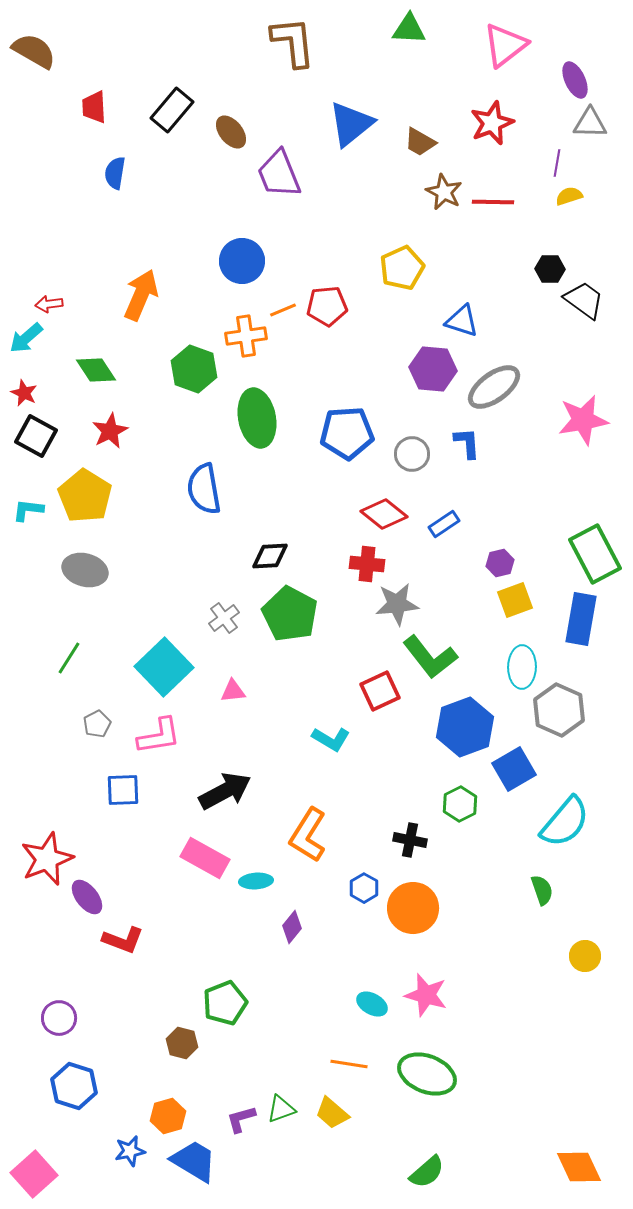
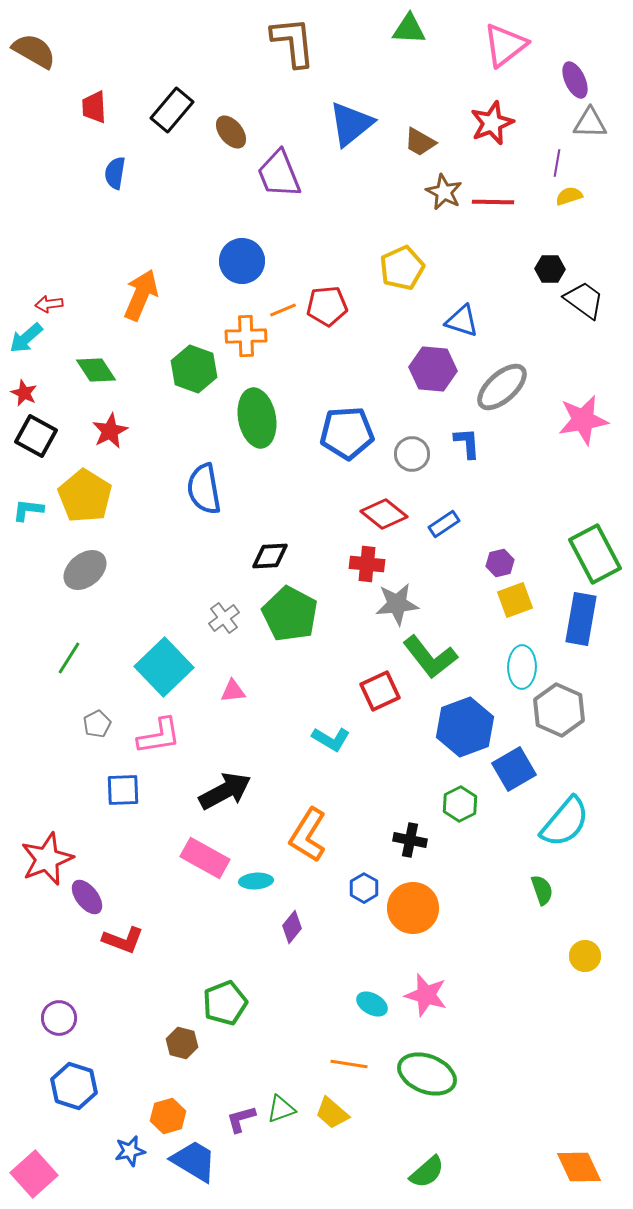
orange cross at (246, 336): rotated 6 degrees clockwise
gray ellipse at (494, 387): moved 8 px right; rotated 6 degrees counterclockwise
gray ellipse at (85, 570): rotated 54 degrees counterclockwise
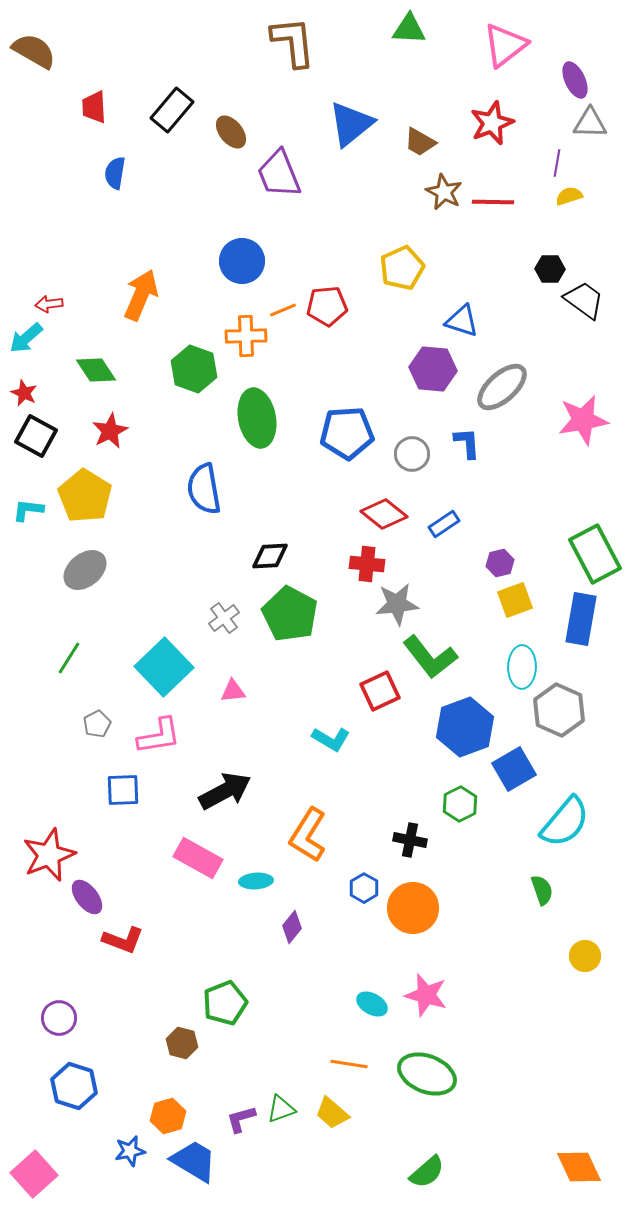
pink rectangle at (205, 858): moved 7 px left
red star at (47, 859): moved 2 px right, 4 px up
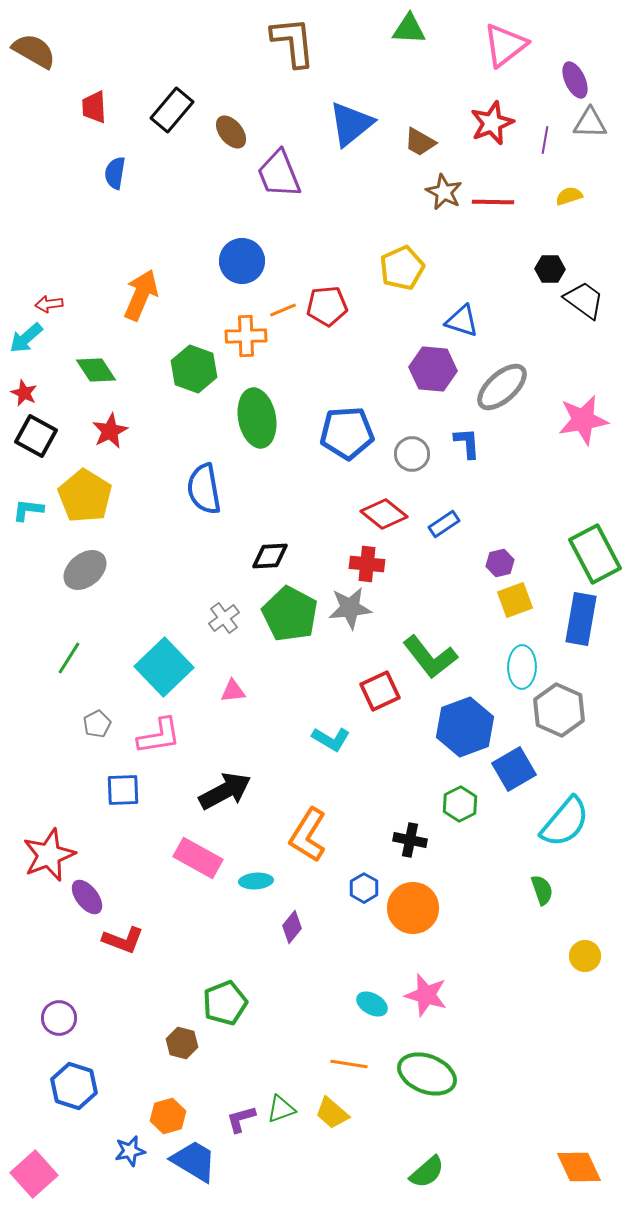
purple line at (557, 163): moved 12 px left, 23 px up
gray star at (397, 604): moved 47 px left, 4 px down
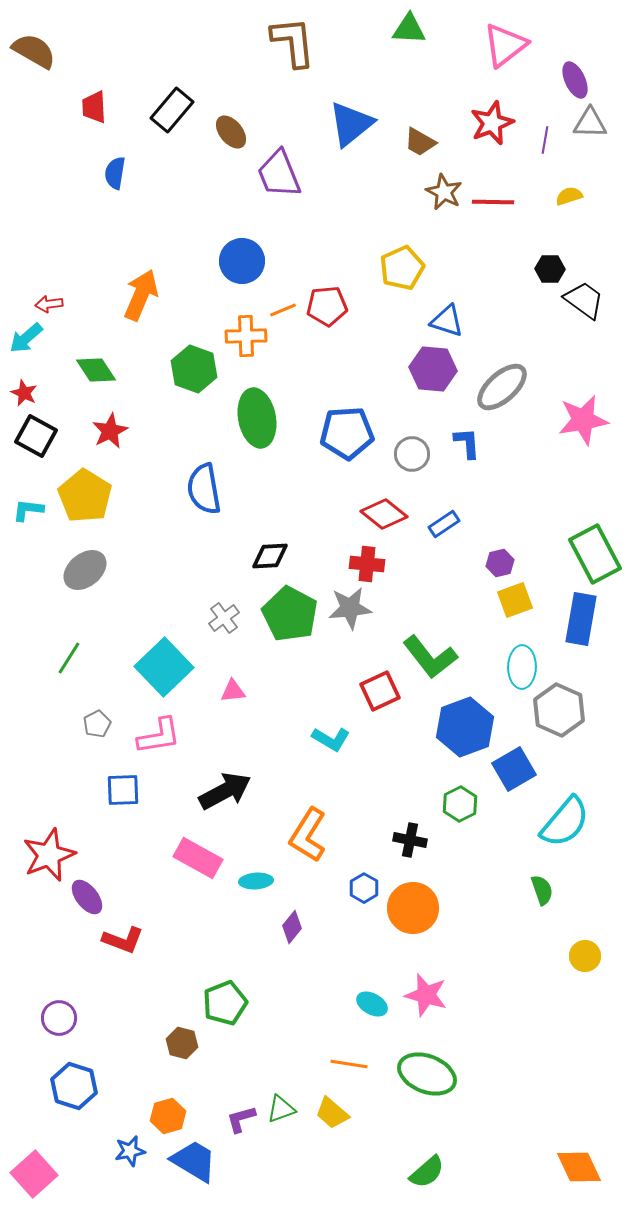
blue triangle at (462, 321): moved 15 px left
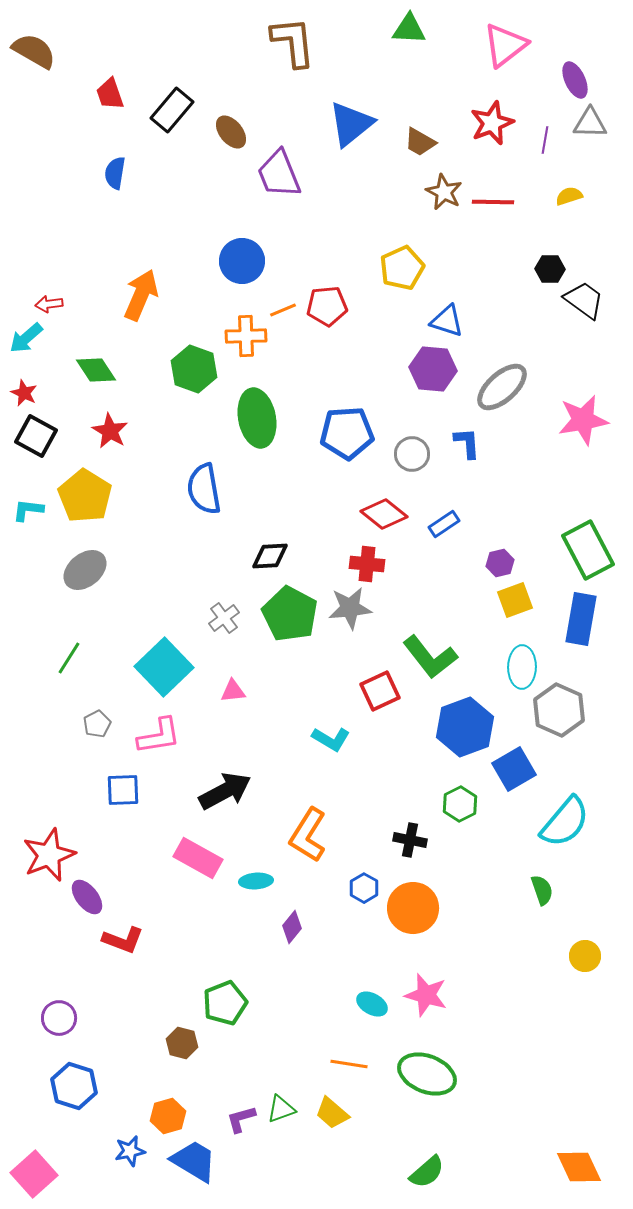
red trapezoid at (94, 107): moved 16 px right, 13 px up; rotated 16 degrees counterclockwise
red star at (110, 431): rotated 15 degrees counterclockwise
green rectangle at (595, 554): moved 7 px left, 4 px up
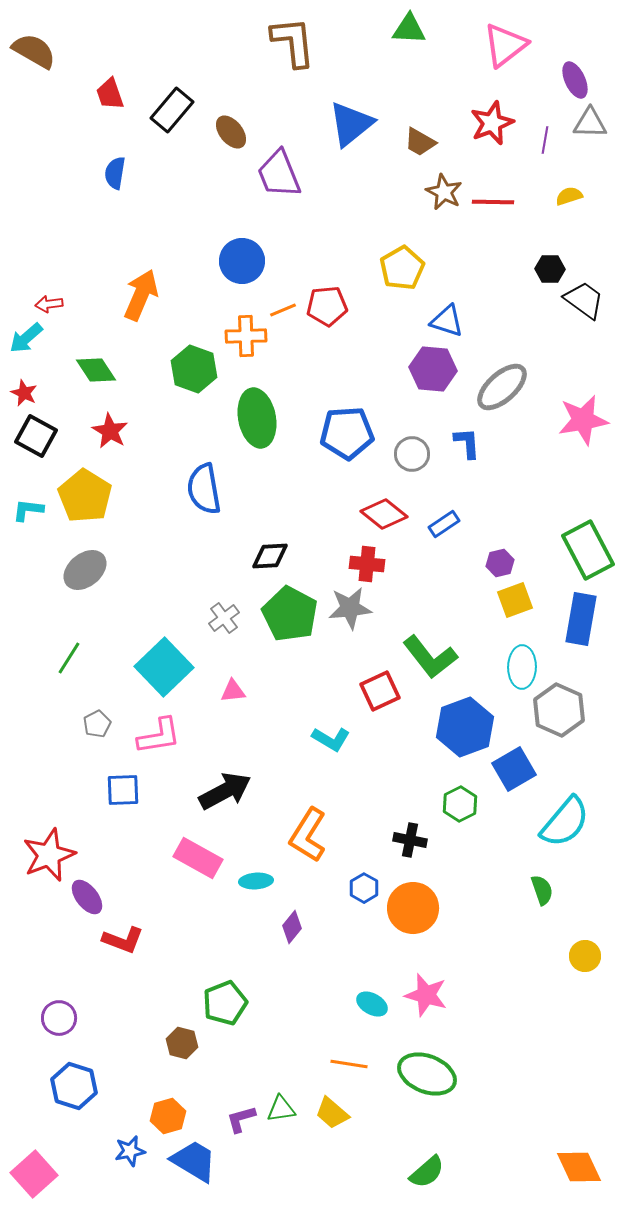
yellow pentagon at (402, 268): rotated 6 degrees counterclockwise
green triangle at (281, 1109): rotated 12 degrees clockwise
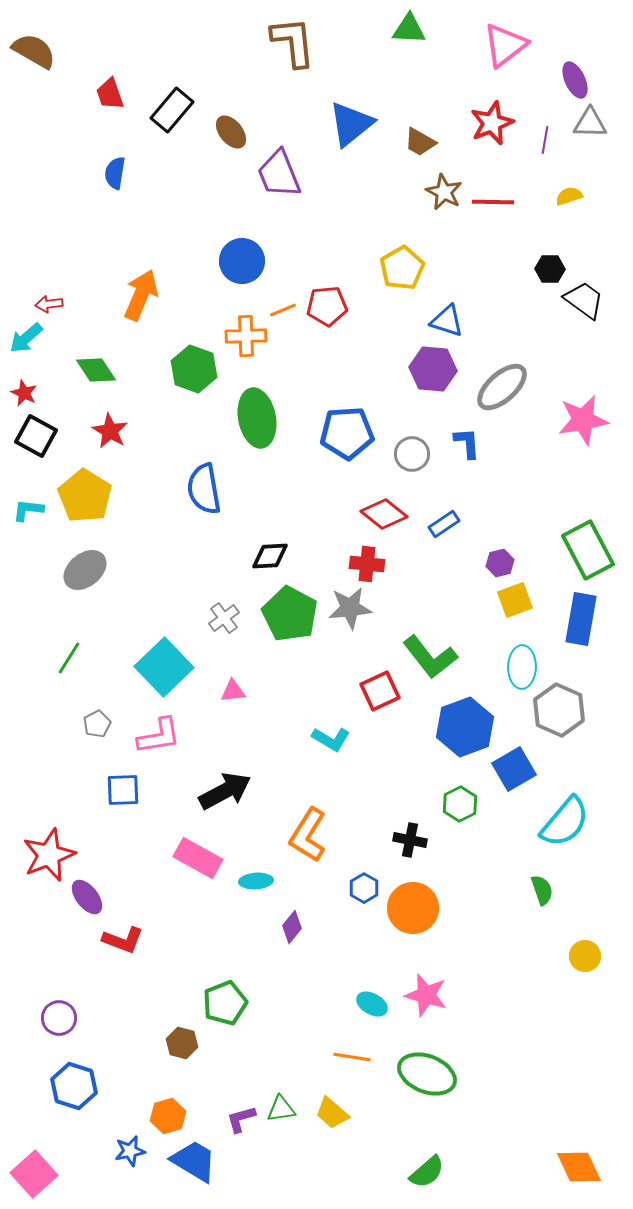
orange line at (349, 1064): moved 3 px right, 7 px up
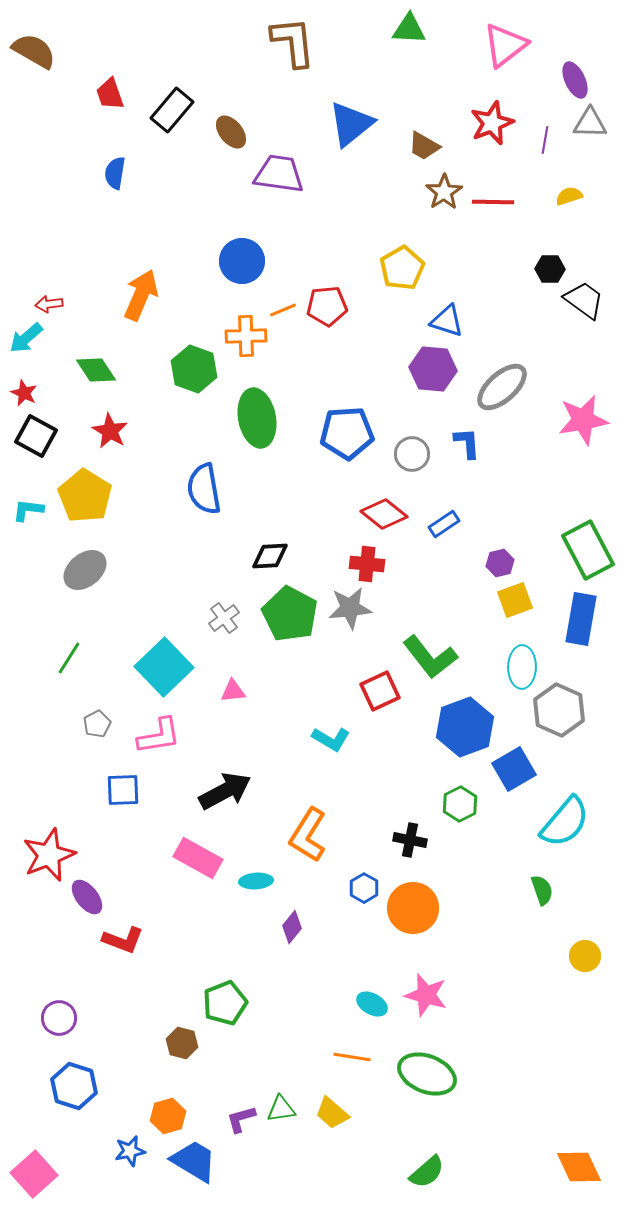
brown trapezoid at (420, 142): moved 4 px right, 4 px down
purple trapezoid at (279, 174): rotated 120 degrees clockwise
brown star at (444, 192): rotated 12 degrees clockwise
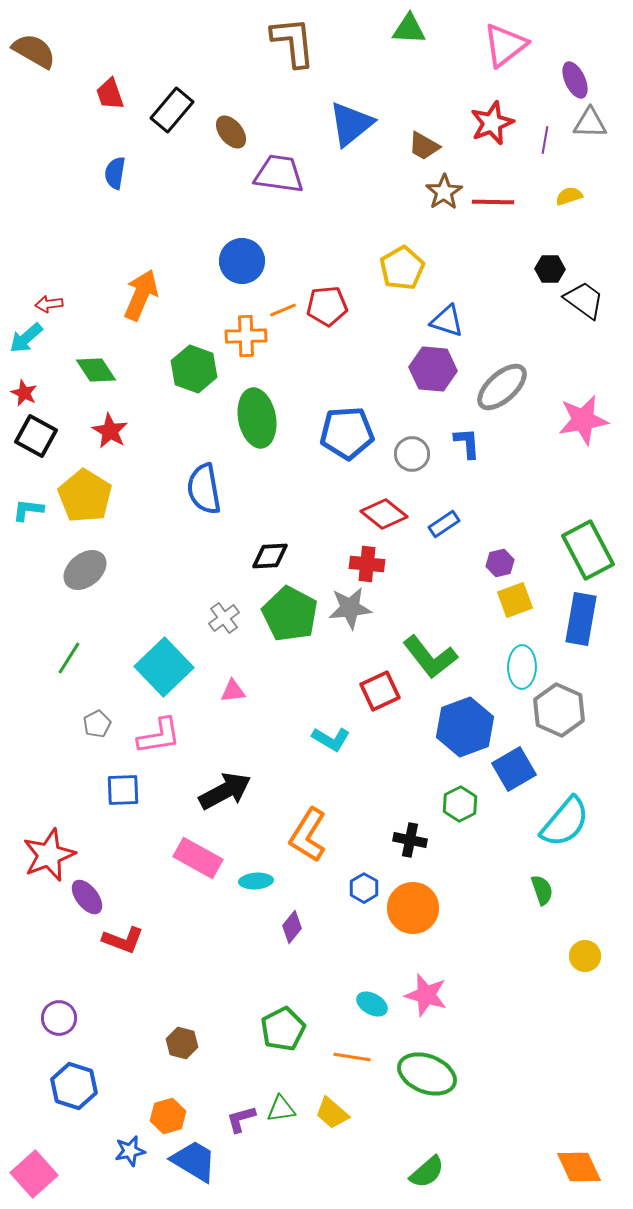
green pentagon at (225, 1003): moved 58 px right, 26 px down; rotated 6 degrees counterclockwise
